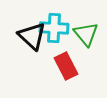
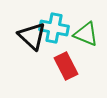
cyan cross: rotated 8 degrees clockwise
green triangle: rotated 28 degrees counterclockwise
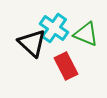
cyan cross: rotated 24 degrees clockwise
black triangle: moved 7 px down
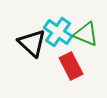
cyan cross: moved 4 px right, 4 px down
red rectangle: moved 5 px right
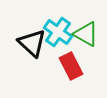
green triangle: rotated 8 degrees clockwise
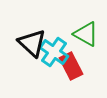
cyan cross: moved 4 px left, 20 px down
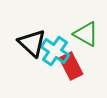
cyan cross: moved 1 px right, 1 px up
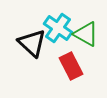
cyan cross: moved 3 px right, 23 px up
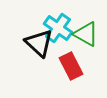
black triangle: moved 7 px right
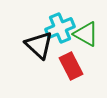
cyan cross: moved 2 px right; rotated 32 degrees clockwise
black triangle: moved 2 px down
